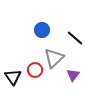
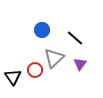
purple triangle: moved 7 px right, 11 px up
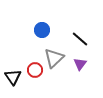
black line: moved 5 px right, 1 px down
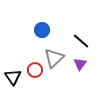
black line: moved 1 px right, 2 px down
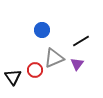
black line: rotated 72 degrees counterclockwise
gray triangle: rotated 20 degrees clockwise
purple triangle: moved 3 px left
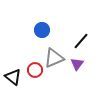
black line: rotated 18 degrees counterclockwise
black triangle: rotated 18 degrees counterclockwise
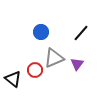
blue circle: moved 1 px left, 2 px down
black line: moved 8 px up
black triangle: moved 2 px down
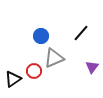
blue circle: moved 4 px down
purple triangle: moved 15 px right, 3 px down
red circle: moved 1 px left, 1 px down
black triangle: rotated 48 degrees clockwise
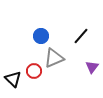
black line: moved 3 px down
black triangle: rotated 42 degrees counterclockwise
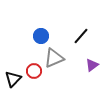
purple triangle: moved 2 px up; rotated 16 degrees clockwise
black triangle: rotated 30 degrees clockwise
